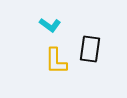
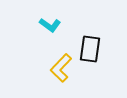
yellow L-shape: moved 5 px right, 7 px down; rotated 44 degrees clockwise
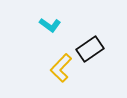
black rectangle: rotated 48 degrees clockwise
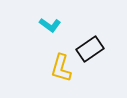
yellow L-shape: rotated 28 degrees counterclockwise
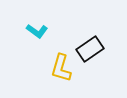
cyan L-shape: moved 13 px left, 6 px down
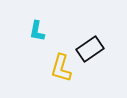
cyan L-shape: rotated 65 degrees clockwise
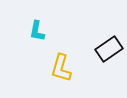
black rectangle: moved 19 px right
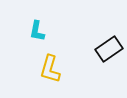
yellow L-shape: moved 11 px left, 1 px down
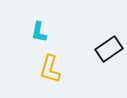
cyan L-shape: moved 2 px right, 1 px down
